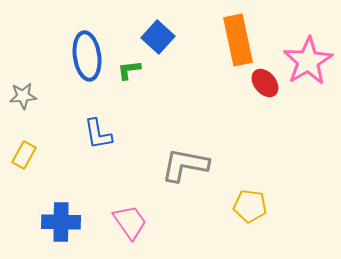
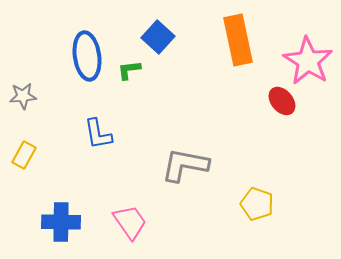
pink star: rotated 9 degrees counterclockwise
red ellipse: moved 17 px right, 18 px down
yellow pentagon: moved 7 px right, 2 px up; rotated 12 degrees clockwise
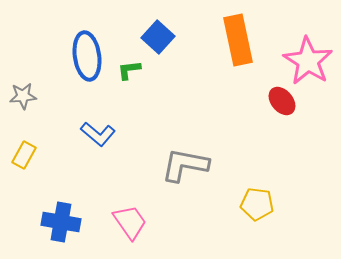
blue L-shape: rotated 40 degrees counterclockwise
yellow pentagon: rotated 12 degrees counterclockwise
blue cross: rotated 9 degrees clockwise
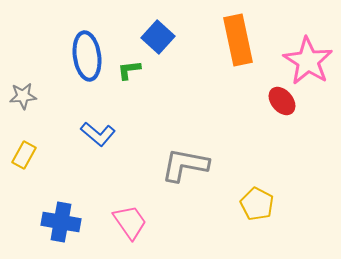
yellow pentagon: rotated 20 degrees clockwise
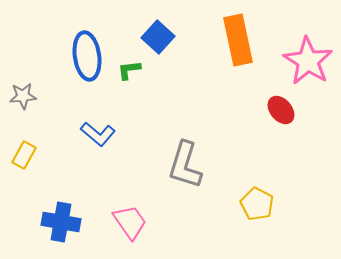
red ellipse: moved 1 px left, 9 px down
gray L-shape: rotated 84 degrees counterclockwise
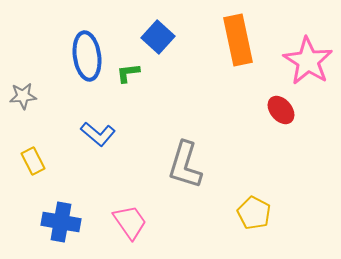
green L-shape: moved 1 px left, 3 px down
yellow rectangle: moved 9 px right, 6 px down; rotated 56 degrees counterclockwise
yellow pentagon: moved 3 px left, 9 px down
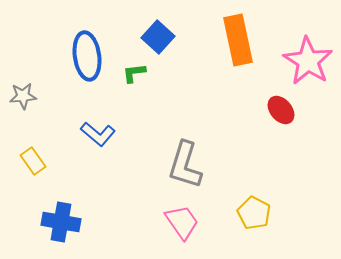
green L-shape: moved 6 px right
yellow rectangle: rotated 8 degrees counterclockwise
pink trapezoid: moved 52 px right
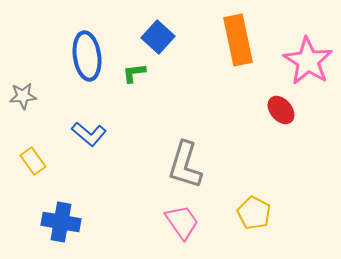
blue L-shape: moved 9 px left
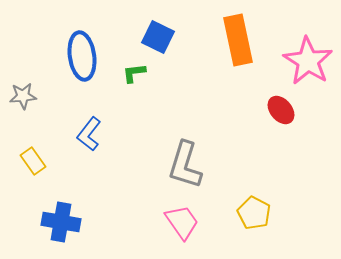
blue square: rotated 16 degrees counterclockwise
blue ellipse: moved 5 px left
blue L-shape: rotated 88 degrees clockwise
